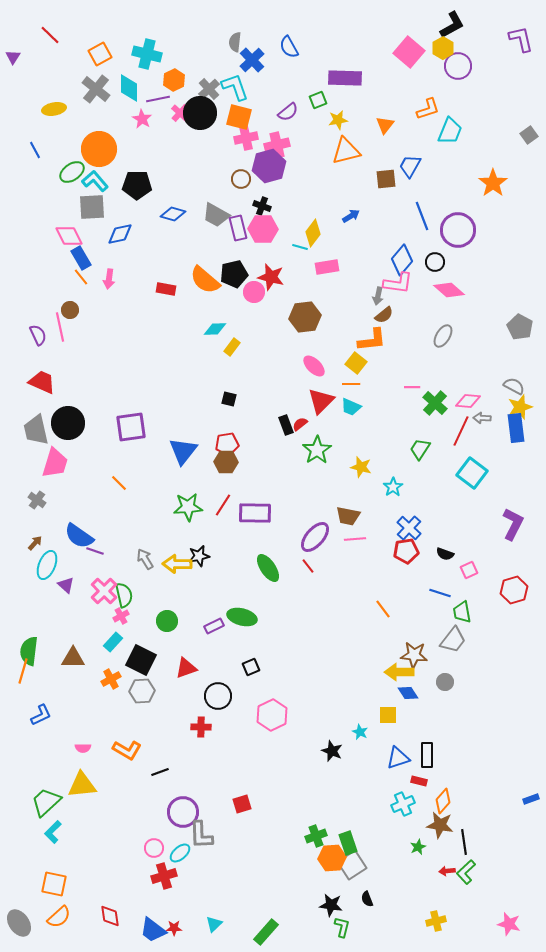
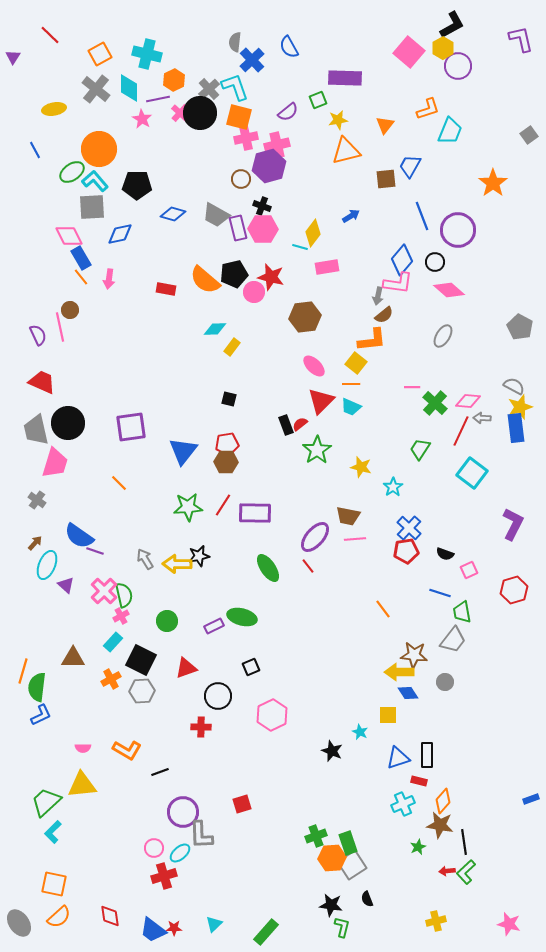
green semicircle at (29, 651): moved 8 px right, 36 px down
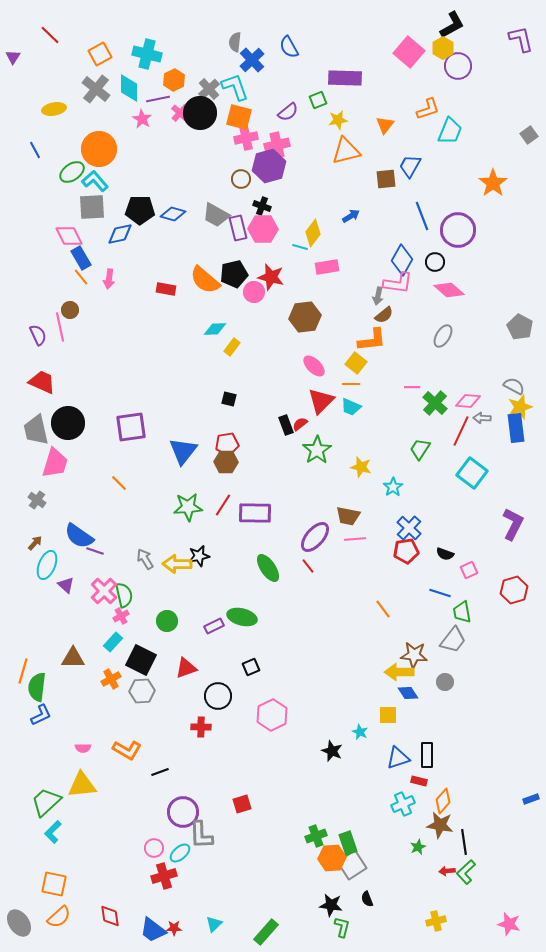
black pentagon at (137, 185): moved 3 px right, 25 px down
blue diamond at (402, 260): rotated 12 degrees counterclockwise
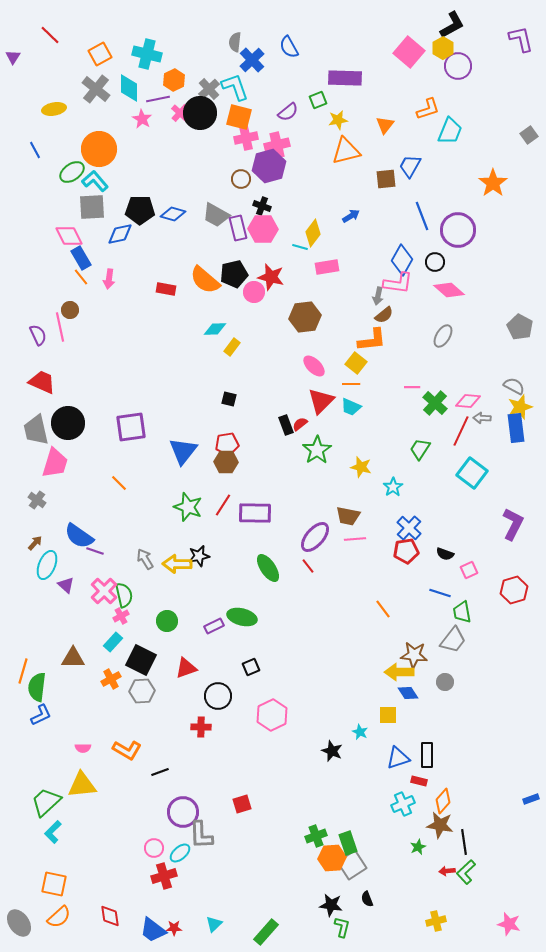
green star at (188, 507): rotated 24 degrees clockwise
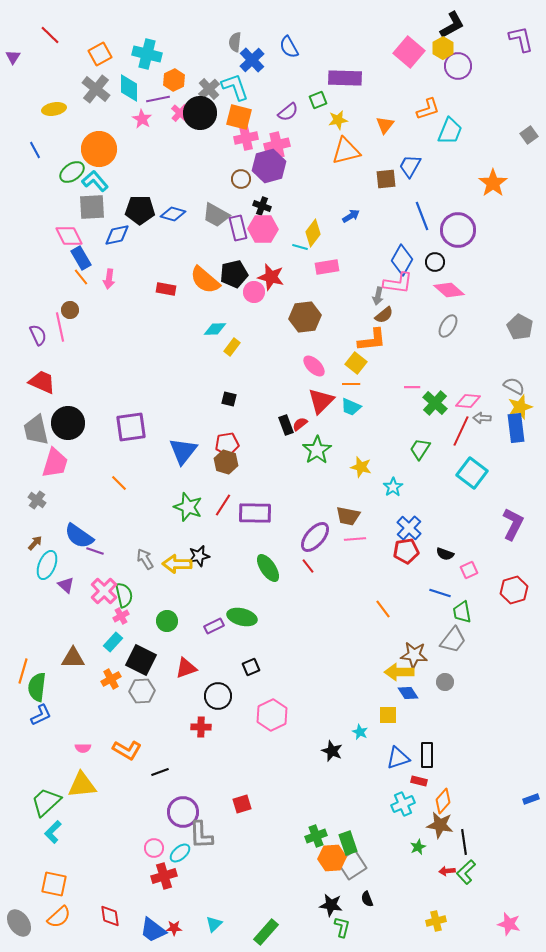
blue diamond at (120, 234): moved 3 px left, 1 px down
gray ellipse at (443, 336): moved 5 px right, 10 px up
brown hexagon at (226, 462): rotated 15 degrees clockwise
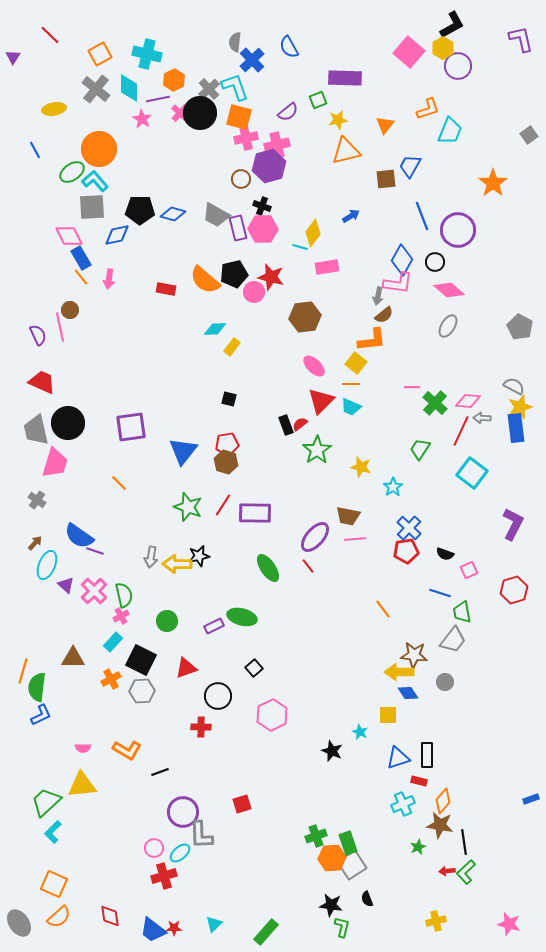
gray arrow at (145, 559): moved 6 px right, 2 px up; rotated 140 degrees counterclockwise
pink cross at (104, 591): moved 10 px left
black square at (251, 667): moved 3 px right, 1 px down; rotated 18 degrees counterclockwise
orange square at (54, 884): rotated 12 degrees clockwise
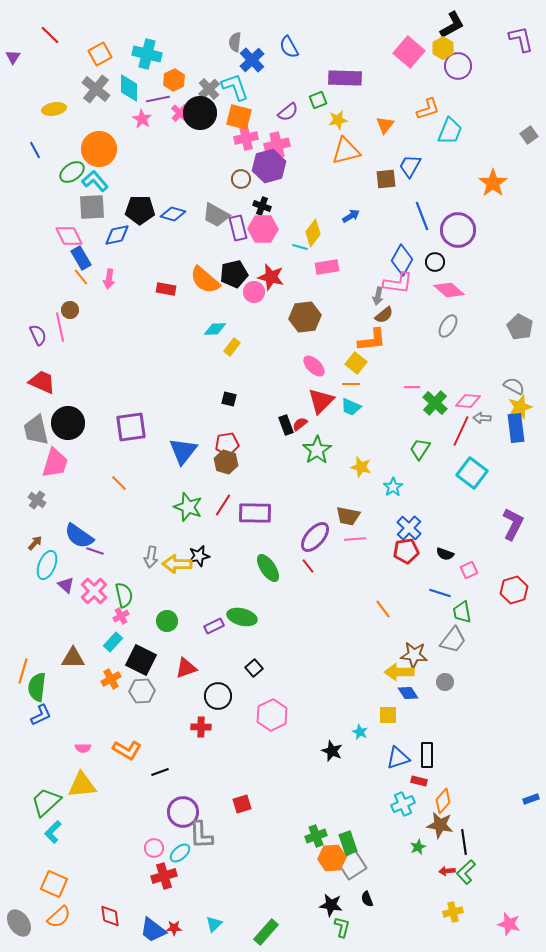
yellow cross at (436, 921): moved 17 px right, 9 px up
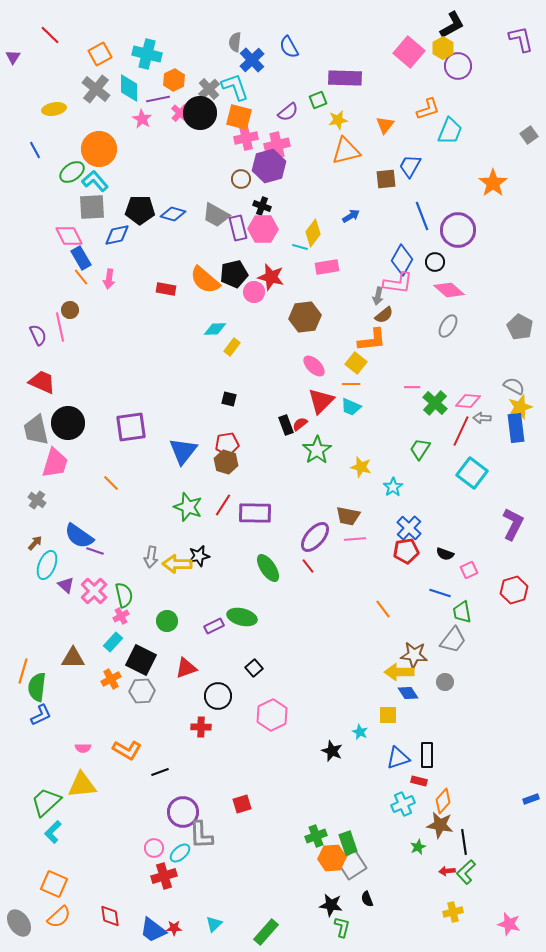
orange line at (119, 483): moved 8 px left
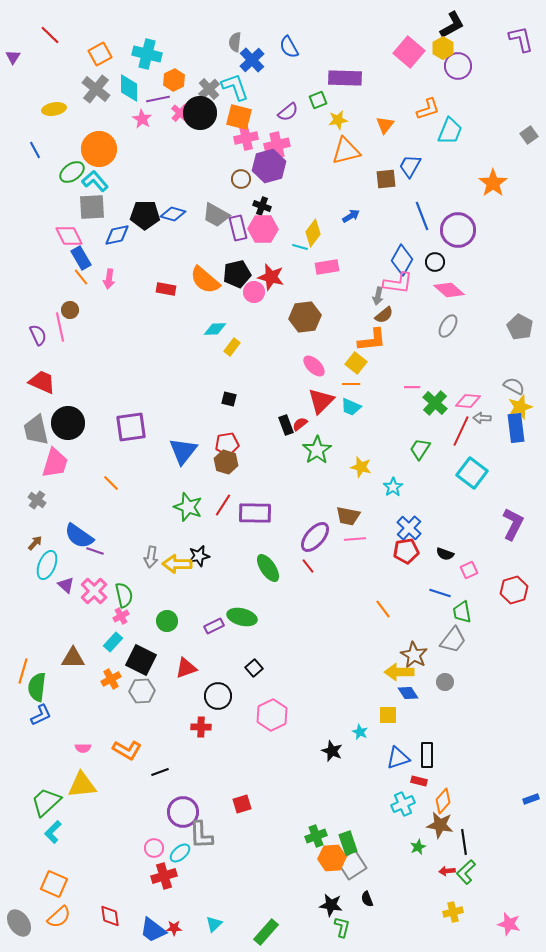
black pentagon at (140, 210): moved 5 px right, 5 px down
black pentagon at (234, 274): moved 3 px right
brown star at (414, 655): rotated 24 degrees clockwise
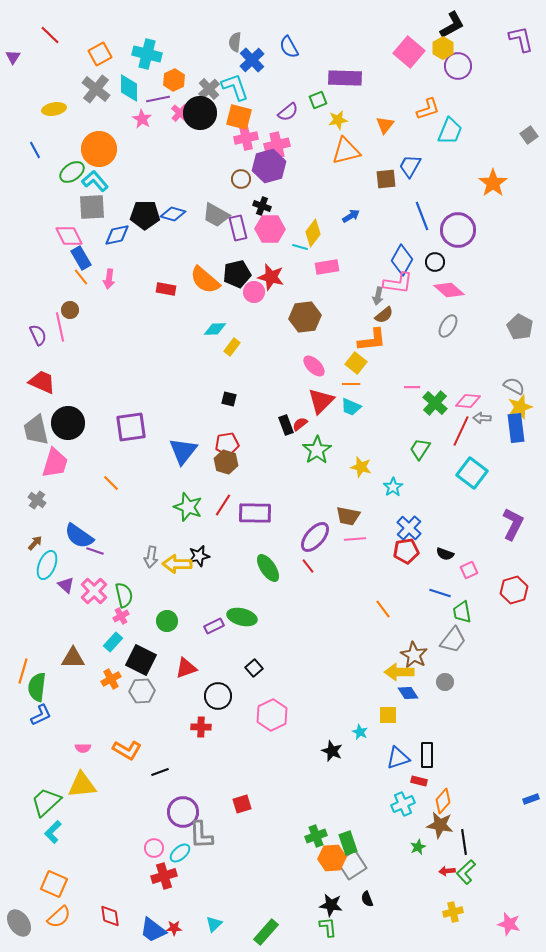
pink hexagon at (263, 229): moved 7 px right
green L-shape at (342, 927): moved 14 px left; rotated 20 degrees counterclockwise
